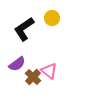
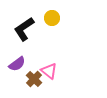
brown cross: moved 1 px right, 2 px down
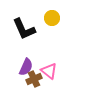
black L-shape: rotated 80 degrees counterclockwise
purple semicircle: moved 9 px right, 3 px down; rotated 30 degrees counterclockwise
brown cross: rotated 21 degrees clockwise
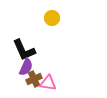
black L-shape: moved 21 px down
pink triangle: moved 1 px left, 12 px down; rotated 30 degrees counterclockwise
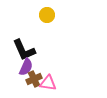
yellow circle: moved 5 px left, 3 px up
